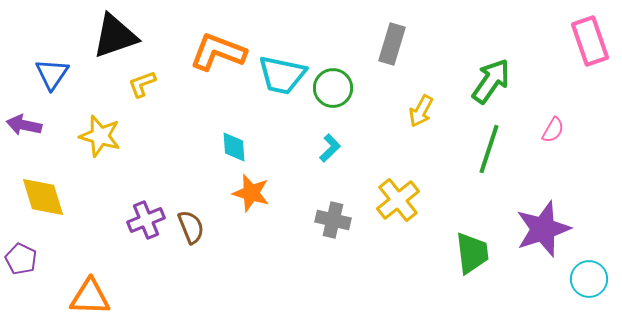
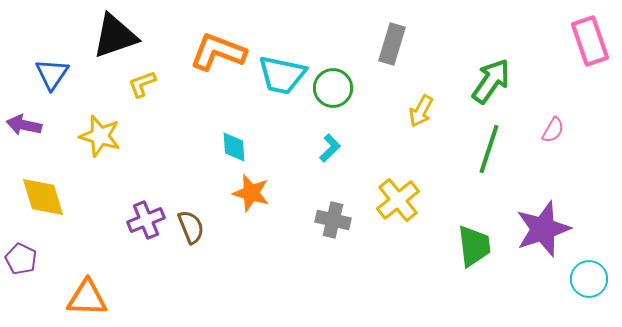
green trapezoid: moved 2 px right, 7 px up
orange triangle: moved 3 px left, 1 px down
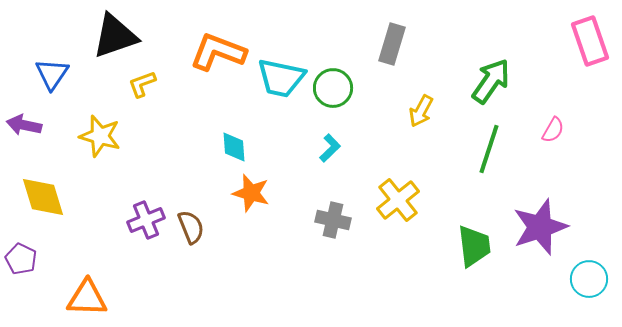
cyan trapezoid: moved 1 px left, 3 px down
purple star: moved 3 px left, 2 px up
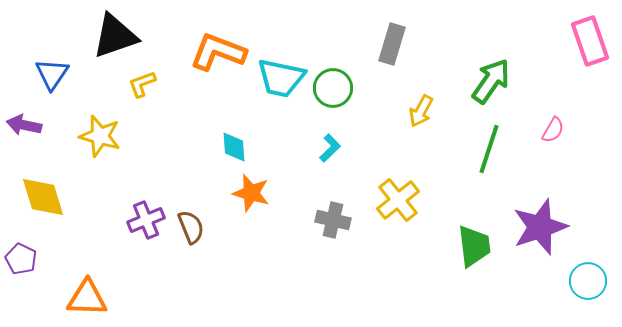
cyan circle: moved 1 px left, 2 px down
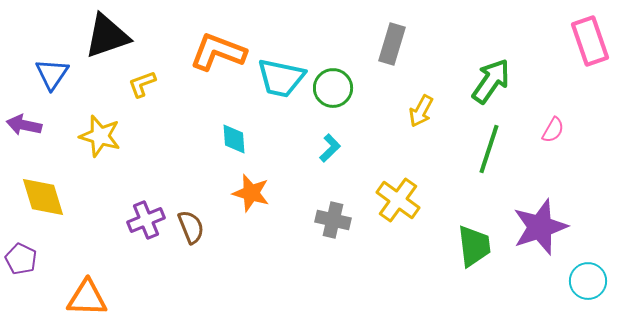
black triangle: moved 8 px left
cyan diamond: moved 8 px up
yellow cross: rotated 15 degrees counterclockwise
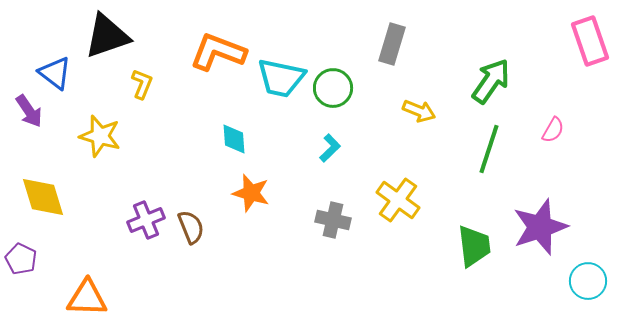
blue triangle: moved 3 px right, 1 px up; rotated 27 degrees counterclockwise
yellow L-shape: rotated 132 degrees clockwise
yellow arrow: moved 2 px left; rotated 96 degrees counterclockwise
purple arrow: moved 5 px right, 14 px up; rotated 136 degrees counterclockwise
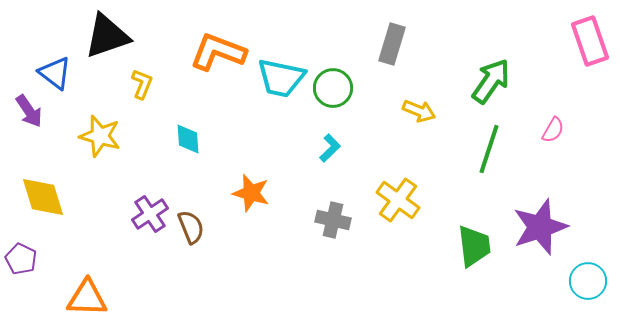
cyan diamond: moved 46 px left
purple cross: moved 4 px right, 6 px up; rotated 12 degrees counterclockwise
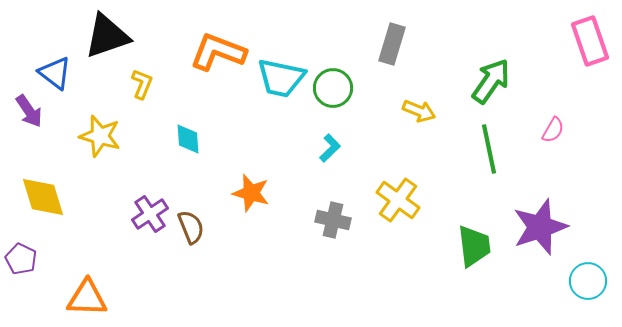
green line: rotated 30 degrees counterclockwise
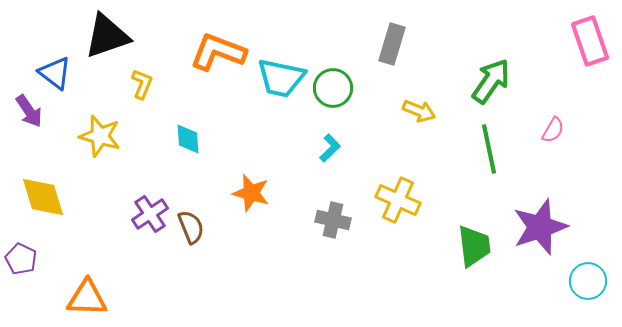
yellow cross: rotated 12 degrees counterclockwise
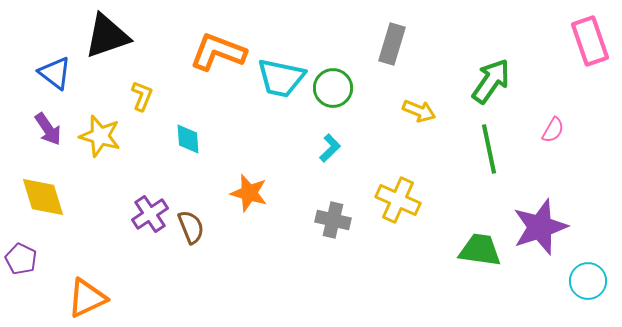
yellow L-shape: moved 12 px down
purple arrow: moved 19 px right, 18 px down
orange star: moved 2 px left
green trapezoid: moved 6 px right, 4 px down; rotated 75 degrees counterclockwise
orange triangle: rotated 27 degrees counterclockwise
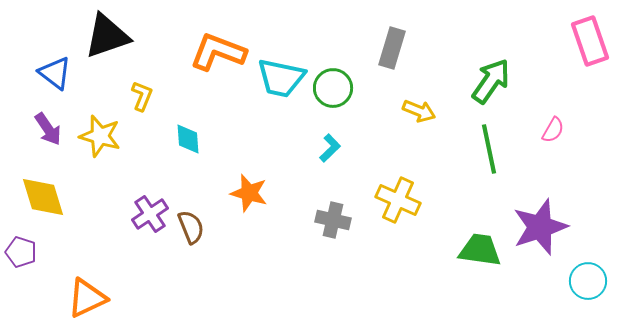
gray rectangle: moved 4 px down
purple pentagon: moved 7 px up; rotated 8 degrees counterclockwise
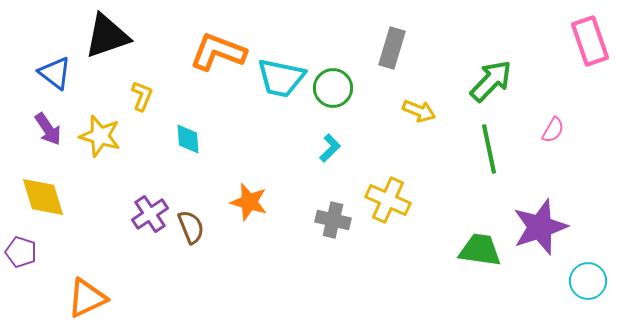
green arrow: rotated 9 degrees clockwise
orange star: moved 9 px down
yellow cross: moved 10 px left
